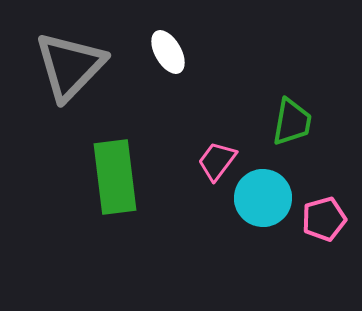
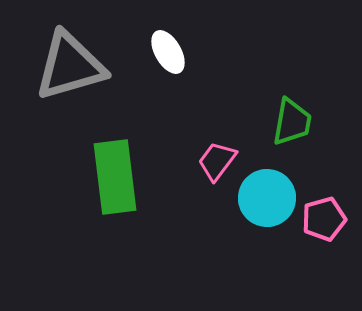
gray triangle: rotated 30 degrees clockwise
cyan circle: moved 4 px right
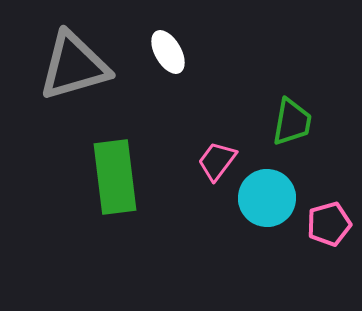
gray triangle: moved 4 px right
pink pentagon: moved 5 px right, 5 px down
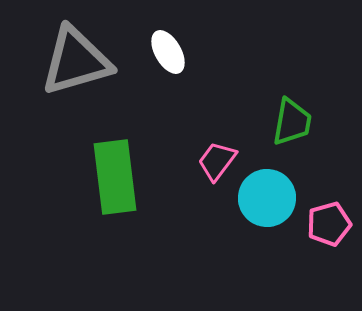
gray triangle: moved 2 px right, 5 px up
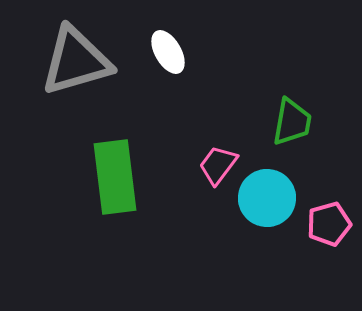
pink trapezoid: moved 1 px right, 4 px down
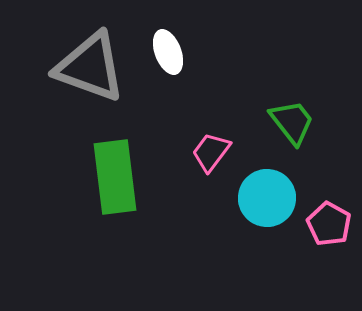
white ellipse: rotated 9 degrees clockwise
gray triangle: moved 14 px right, 6 px down; rotated 36 degrees clockwise
green trapezoid: rotated 48 degrees counterclockwise
pink trapezoid: moved 7 px left, 13 px up
pink pentagon: rotated 27 degrees counterclockwise
